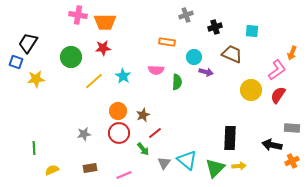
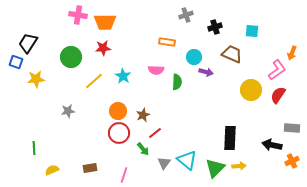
gray star: moved 16 px left, 23 px up
pink line: rotated 49 degrees counterclockwise
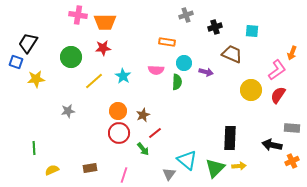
cyan circle: moved 10 px left, 6 px down
gray triangle: moved 5 px right, 11 px down
